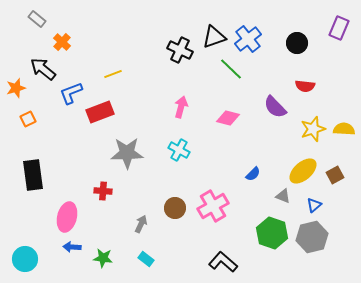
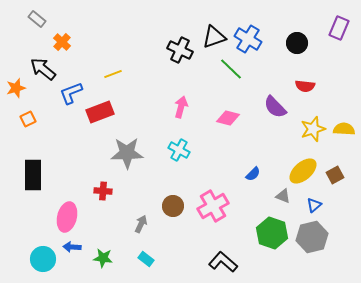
blue cross: rotated 20 degrees counterclockwise
black rectangle: rotated 8 degrees clockwise
brown circle: moved 2 px left, 2 px up
cyan circle: moved 18 px right
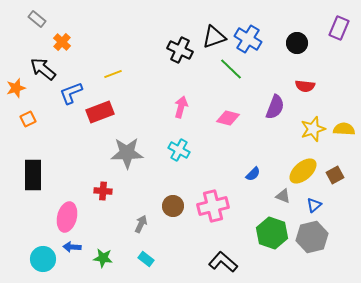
purple semicircle: rotated 115 degrees counterclockwise
pink cross: rotated 16 degrees clockwise
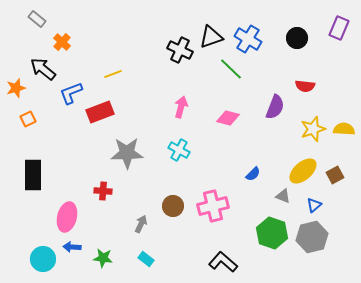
black triangle: moved 3 px left
black circle: moved 5 px up
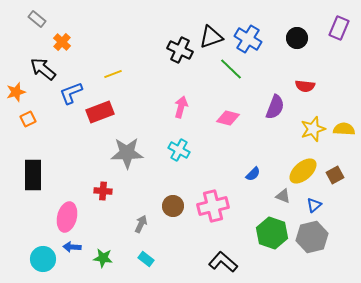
orange star: moved 4 px down
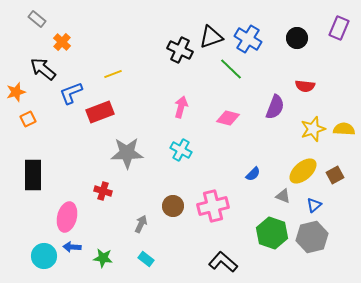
cyan cross: moved 2 px right
red cross: rotated 12 degrees clockwise
cyan circle: moved 1 px right, 3 px up
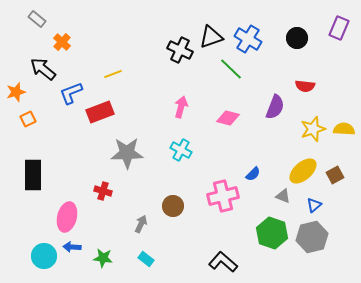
pink cross: moved 10 px right, 10 px up
